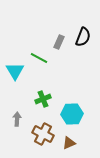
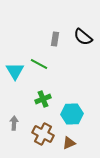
black semicircle: rotated 108 degrees clockwise
gray rectangle: moved 4 px left, 3 px up; rotated 16 degrees counterclockwise
green line: moved 6 px down
gray arrow: moved 3 px left, 4 px down
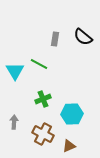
gray arrow: moved 1 px up
brown triangle: moved 3 px down
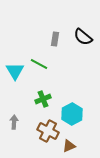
cyan hexagon: rotated 25 degrees counterclockwise
brown cross: moved 5 px right, 3 px up
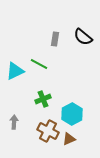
cyan triangle: rotated 36 degrees clockwise
brown triangle: moved 7 px up
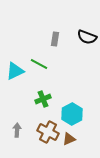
black semicircle: moved 4 px right; rotated 18 degrees counterclockwise
gray arrow: moved 3 px right, 8 px down
brown cross: moved 1 px down
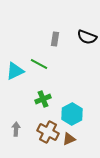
gray arrow: moved 1 px left, 1 px up
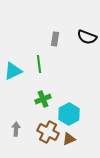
green line: rotated 54 degrees clockwise
cyan triangle: moved 2 px left
cyan hexagon: moved 3 px left
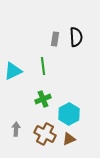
black semicircle: moved 11 px left; rotated 114 degrees counterclockwise
green line: moved 4 px right, 2 px down
brown cross: moved 3 px left, 2 px down
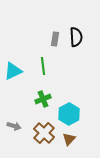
gray arrow: moved 2 px left, 3 px up; rotated 104 degrees clockwise
brown cross: moved 1 px left, 1 px up; rotated 15 degrees clockwise
brown triangle: rotated 24 degrees counterclockwise
